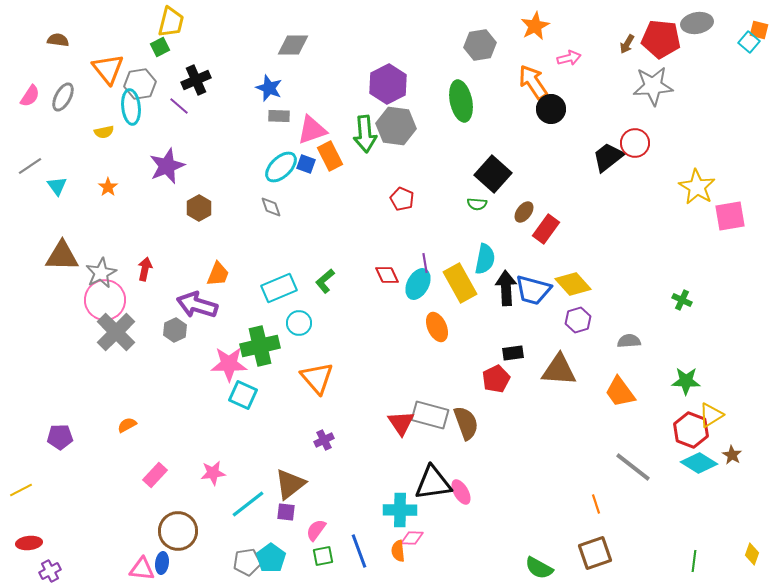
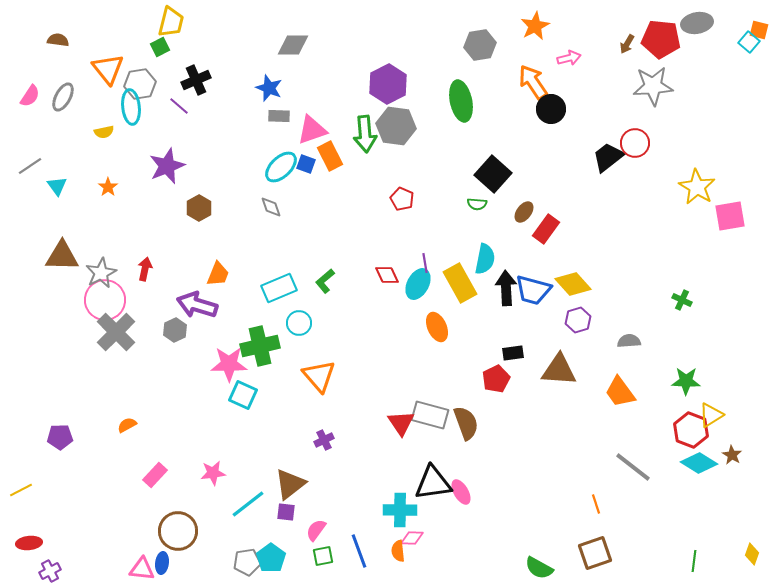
orange triangle at (317, 378): moved 2 px right, 2 px up
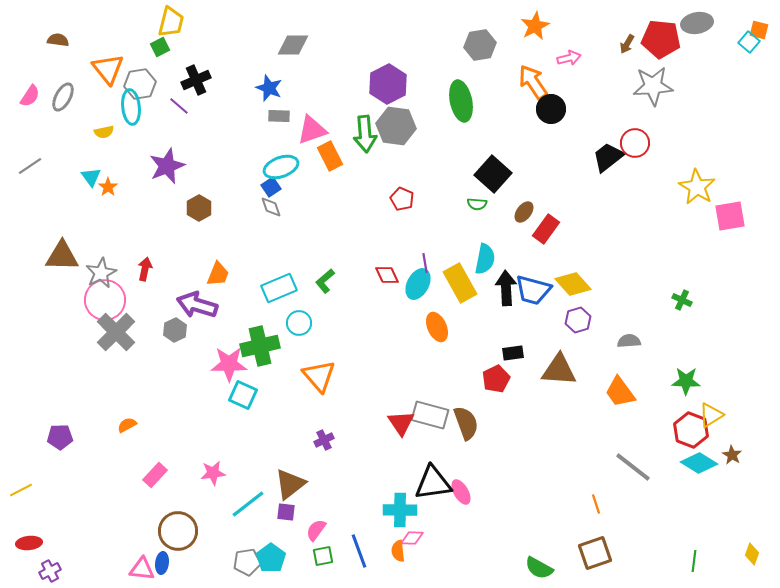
blue square at (306, 164): moved 35 px left, 23 px down; rotated 36 degrees clockwise
cyan ellipse at (281, 167): rotated 24 degrees clockwise
cyan triangle at (57, 186): moved 34 px right, 9 px up
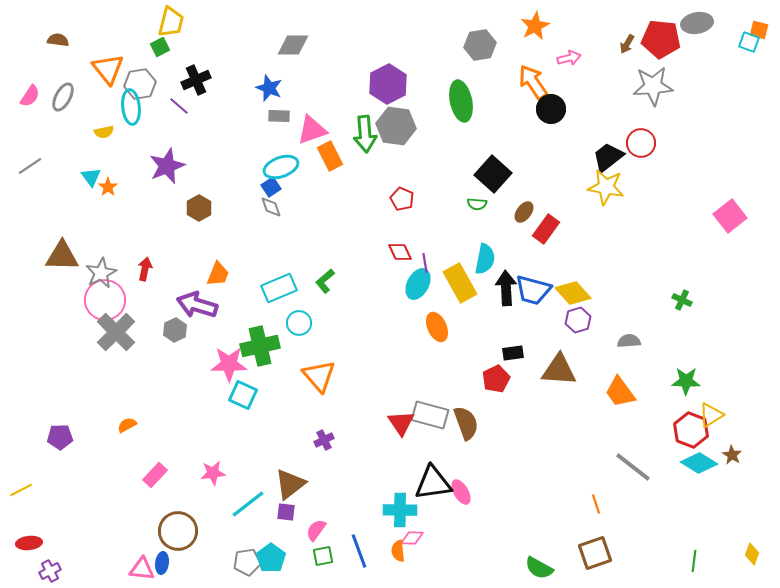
cyan square at (749, 42): rotated 20 degrees counterclockwise
red circle at (635, 143): moved 6 px right
yellow star at (697, 187): moved 91 px left; rotated 21 degrees counterclockwise
pink square at (730, 216): rotated 28 degrees counterclockwise
red diamond at (387, 275): moved 13 px right, 23 px up
yellow diamond at (573, 284): moved 9 px down
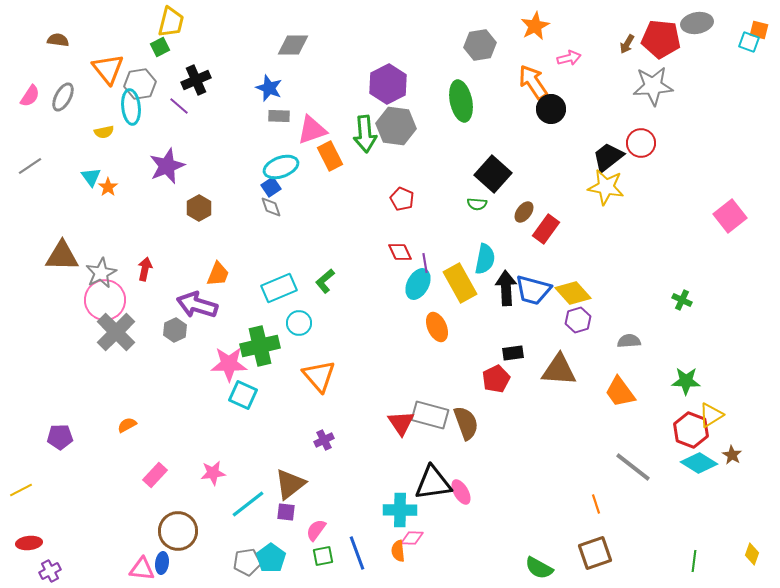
blue line at (359, 551): moved 2 px left, 2 px down
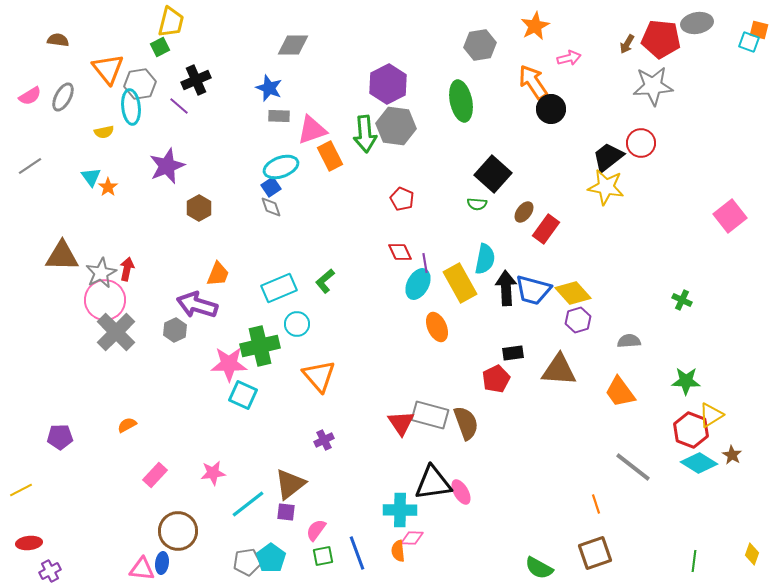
pink semicircle at (30, 96): rotated 25 degrees clockwise
red arrow at (145, 269): moved 18 px left
cyan circle at (299, 323): moved 2 px left, 1 px down
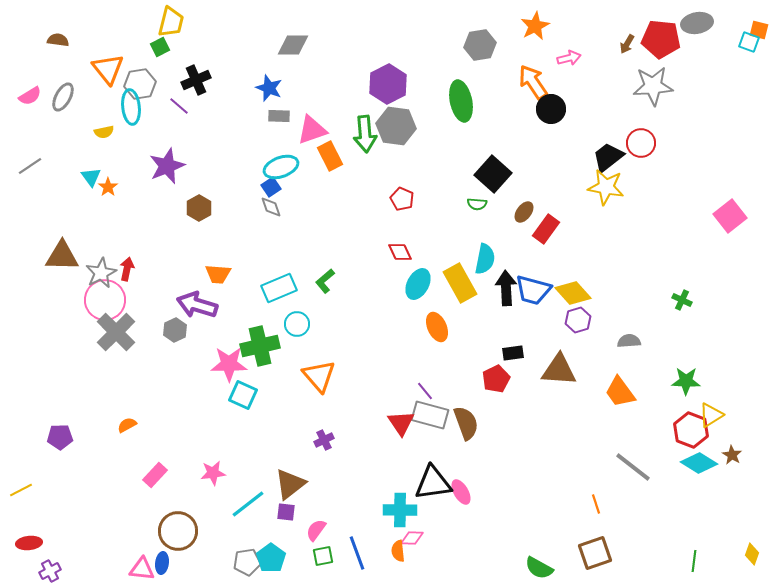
purple line at (425, 263): moved 128 px down; rotated 30 degrees counterclockwise
orange trapezoid at (218, 274): rotated 72 degrees clockwise
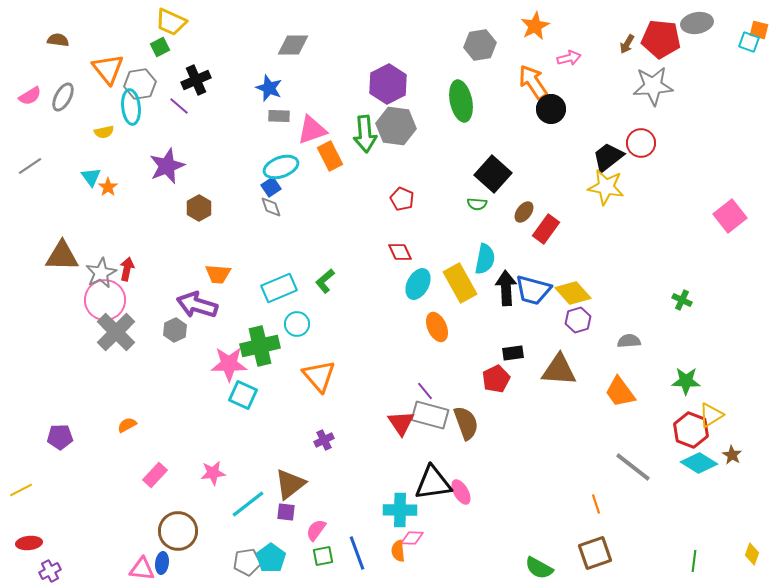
yellow trapezoid at (171, 22): rotated 100 degrees clockwise
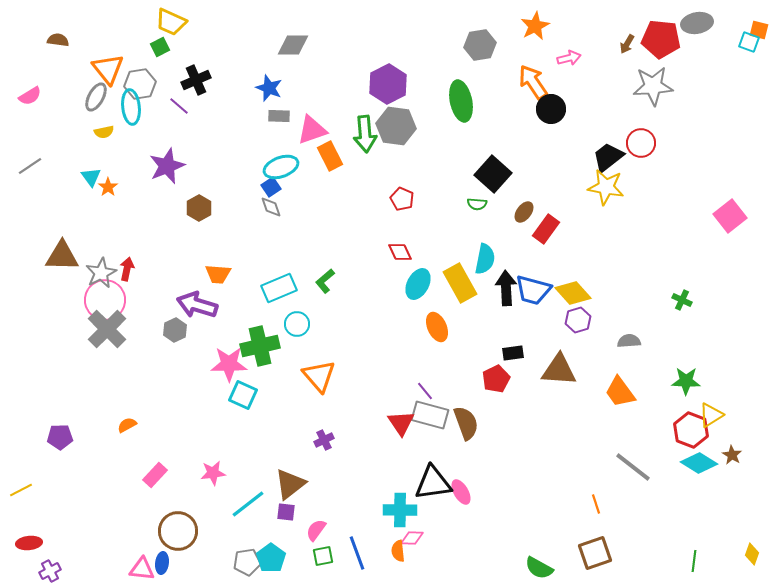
gray ellipse at (63, 97): moved 33 px right
gray cross at (116, 332): moved 9 px left, 3 px up
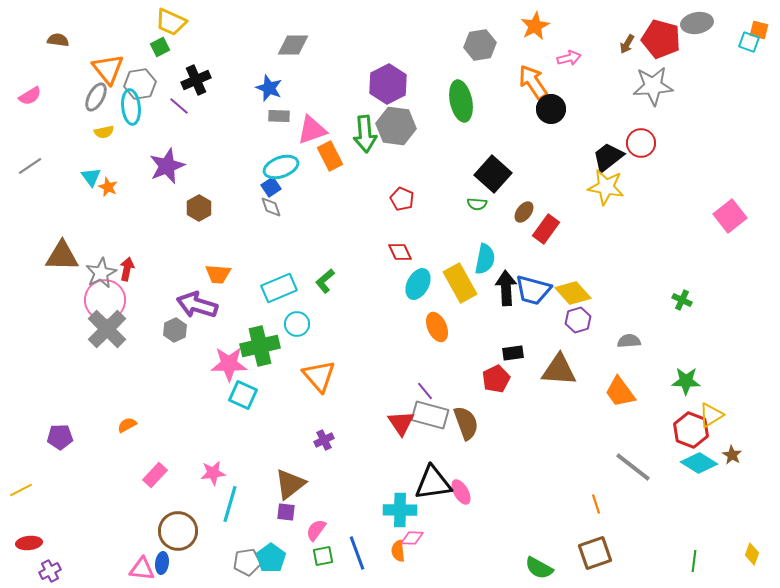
red pentagon at (661, 39): rotated 9 degrees clockwise
orange star at (108, 187): rotated 12 degrees counterclockwise
cyan line at (248, 504): moved 18 px left; rotated 36 degrees counterclockwise
